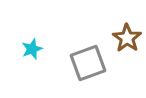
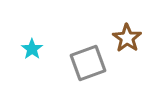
cyan star: rotated 15 degrees counterclockwise
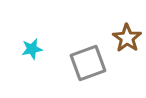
cyan star: rotated 25 degrees clockwise
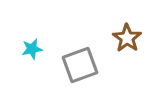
gray square: moved 8 px left, 2 px down
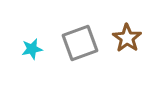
gray square: moved 22 px up
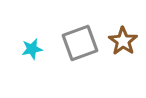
brown star: moved 4 px left, 3 px down
